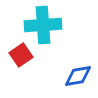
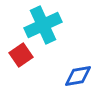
cyan cross: rotated 21 degrees counterclockwise
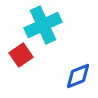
blue diamond: rotated 12 degrees counterclockwise
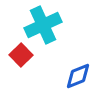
red square: rotated 10 degrees counterclockwise
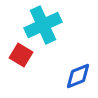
red square: rotated 15 degrees counterclockwise
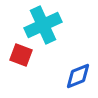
red square: rotated 10 degrees counterclockwise
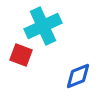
cyan cross: moved 1 px down
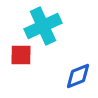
red square: rotated 20 degrees counterclockwise
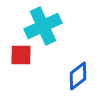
blue diamond: rotated 16 degrees counterclockwise
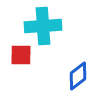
cyan cross: rotated 21 degrees clockwise
